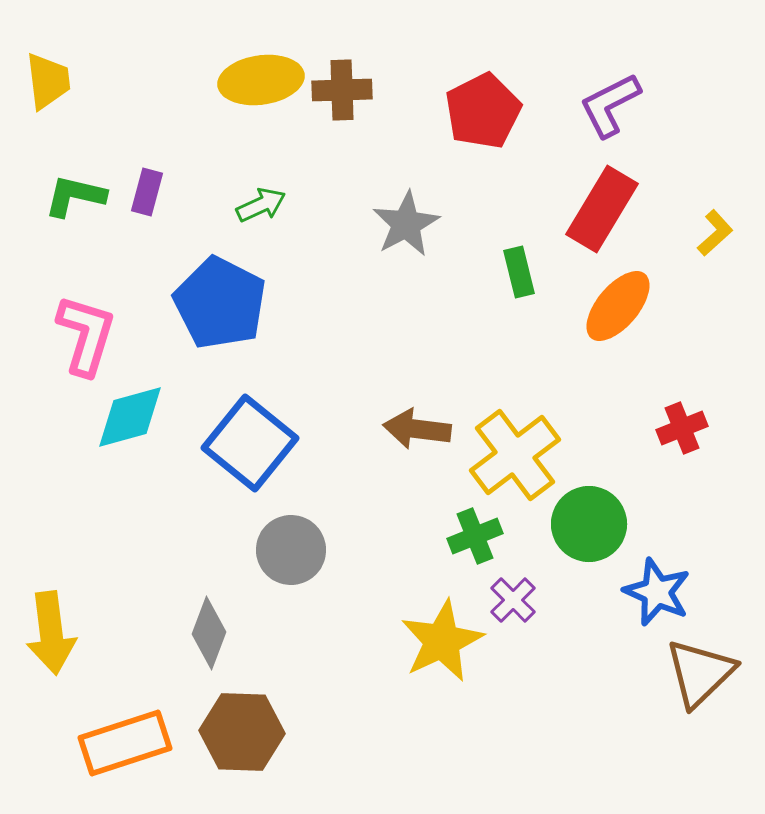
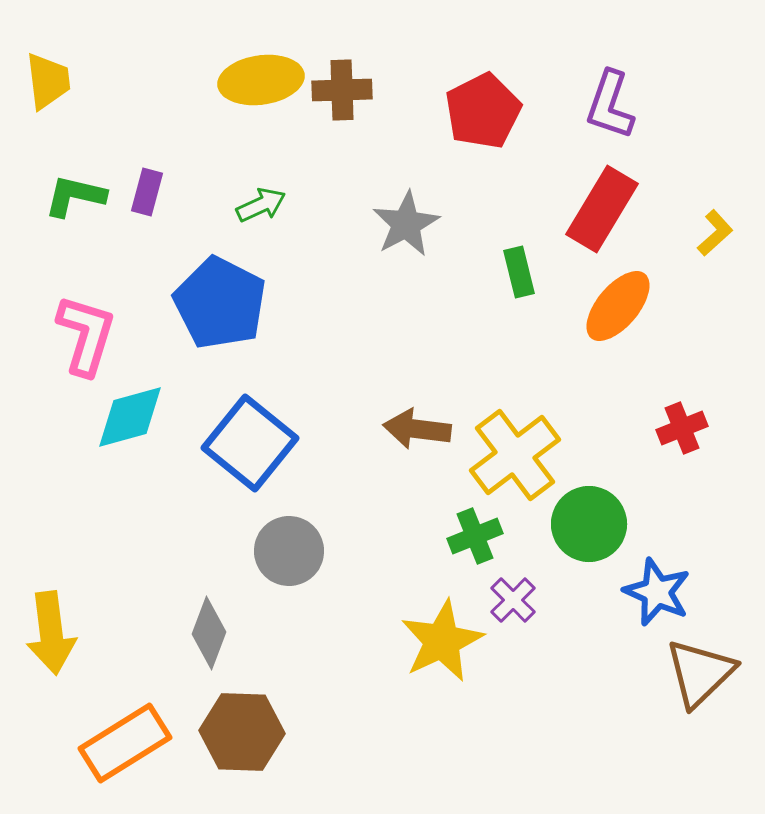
purple L-shape: rotated 44 degrees counterclockwise
gray circle: moved 2 px left, 1 px down
orange rectangle: rotated 14 degrees counterclockwise
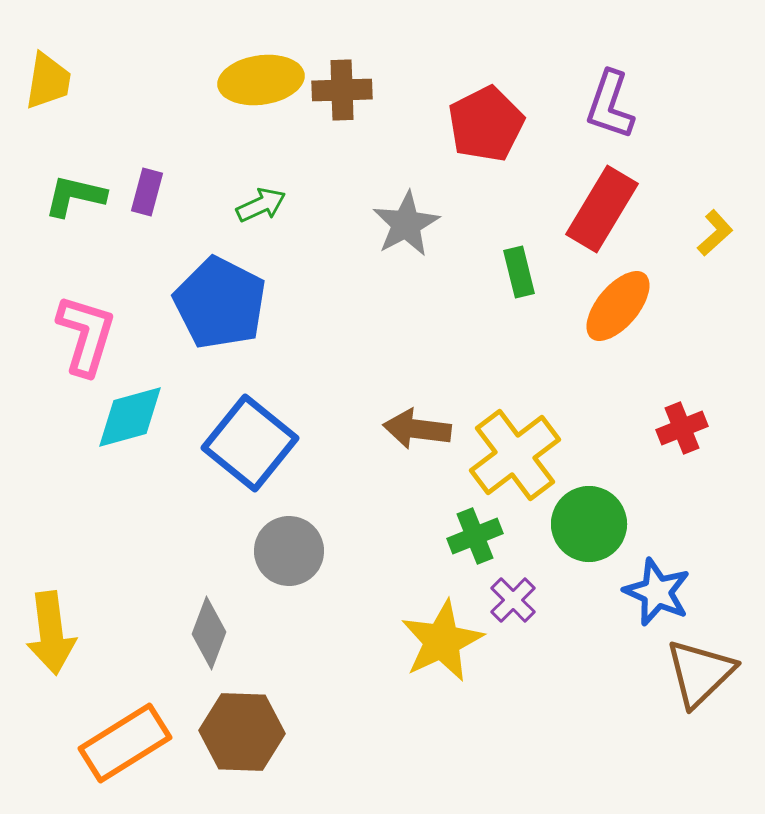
yellow trapezoid: rotated 16 degrees clockwise
red pentagon: moved 3 px right, 13 px down
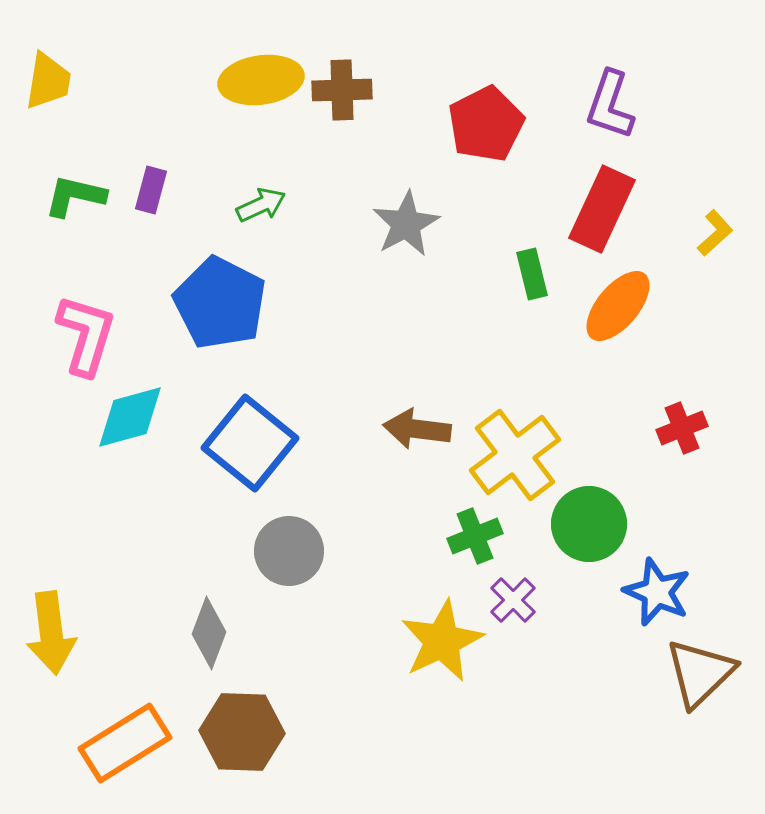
purple rectangle: moved 4 px right, 2 px up
red rectangle: rotated 6 degrees counterclockwise
green rectangle: moved 13 px right, 2 px down
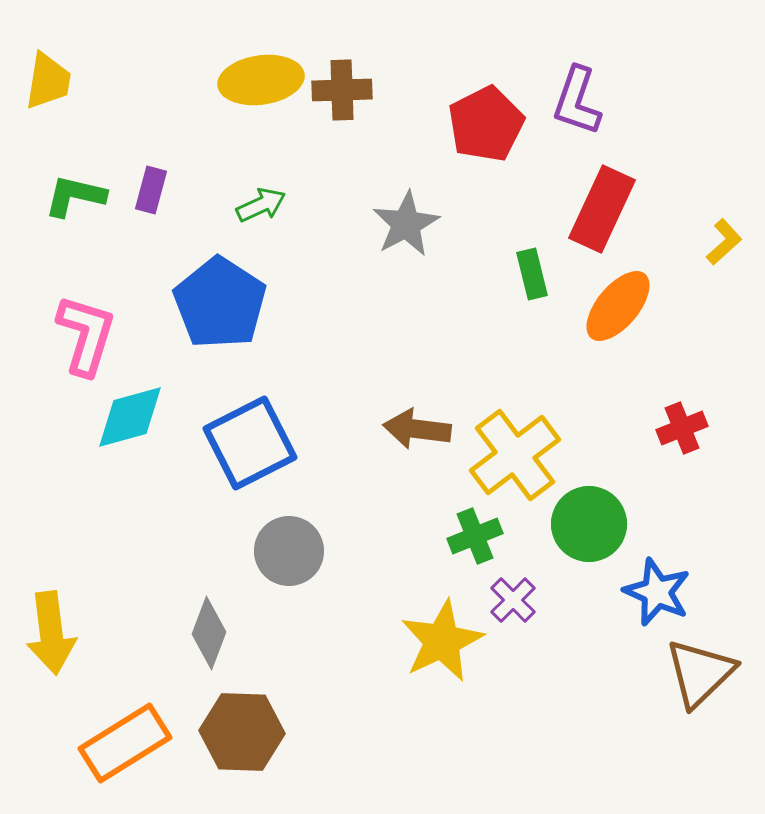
purple L-shape: moved 33 px left, 4 px up
yellow L-shape: moved 9 px right, 9 px down
blue pentagon: rotated 6 degrees clockwise
blue square: rotated 24 degrees clockwise
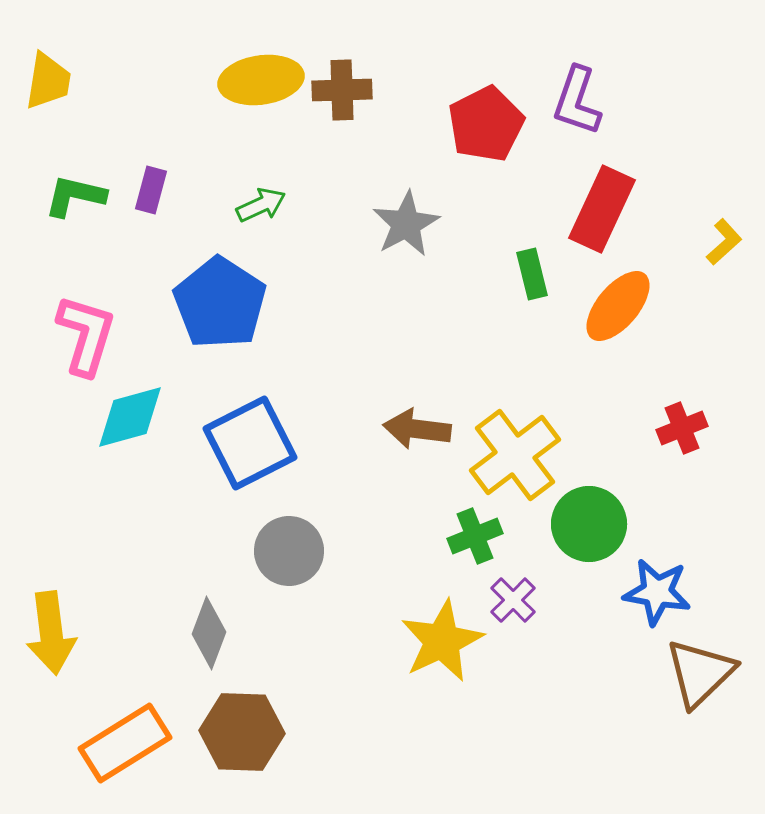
blue star: rotated 14 degrees counterclockwise
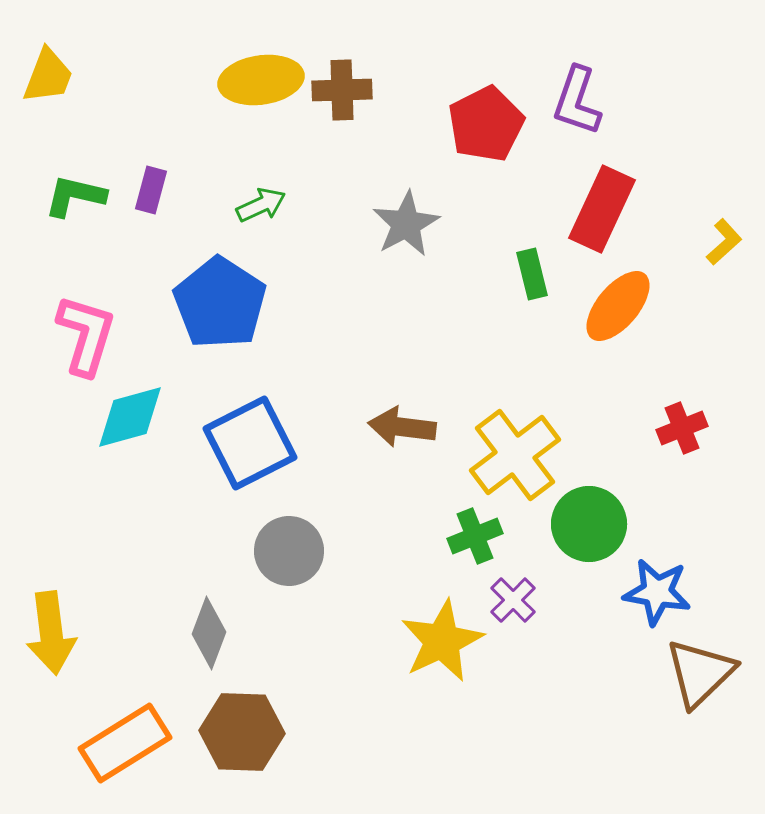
yellow trapezoid: moved 5 px up; rotated 12 degrees clockwise
brown arrow: moved 15 px left, 2 px up
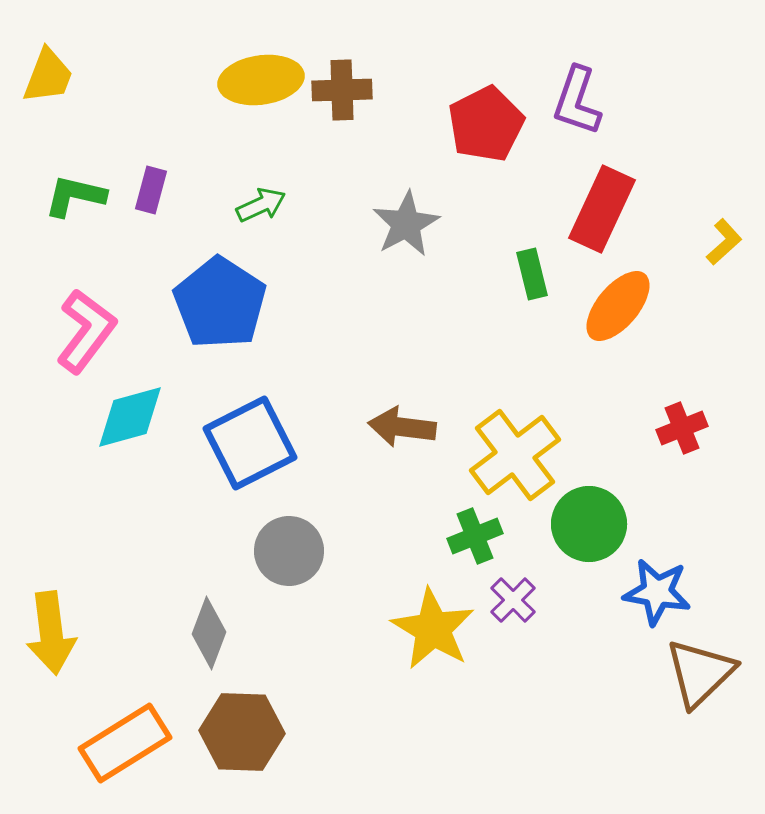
pink L-shape: moved 4 px up; rotated 20 degrees clockwise
yellow star: moved 9 px left, 12 px up; rotated 16 degrees counterclockwise
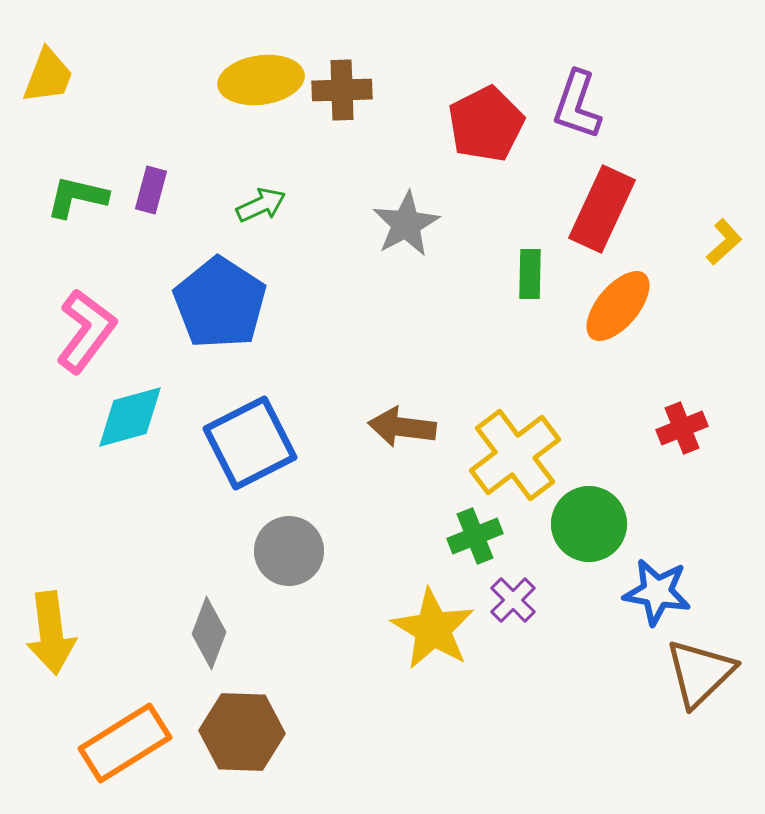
purple L-shape: moved 4 px down
green L-shape: moved 2 px right, 1 px down
green rectangle: moved 2 px left; rotated 15 degrees clockwise
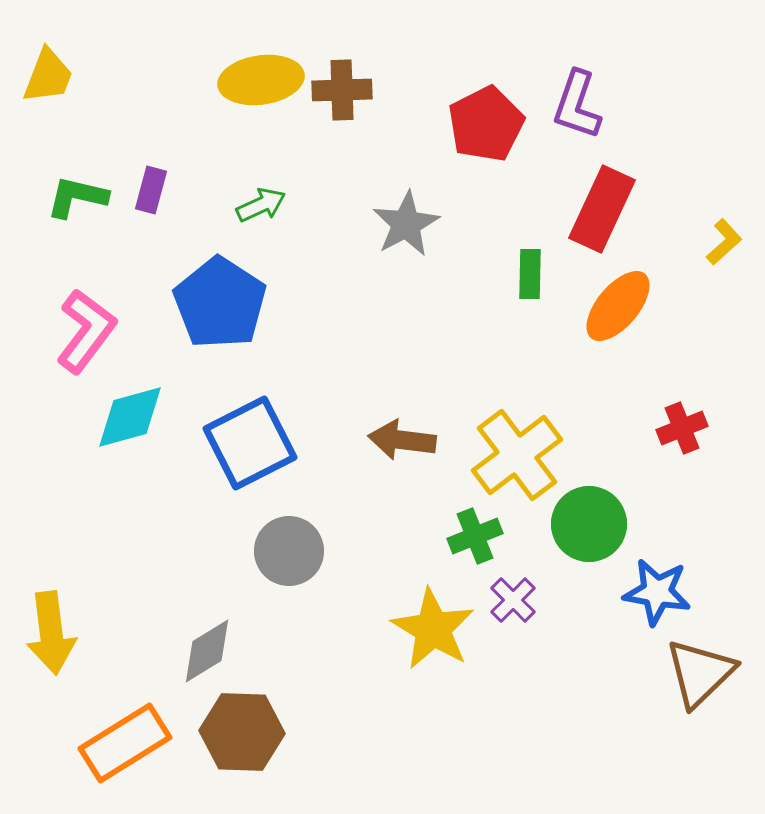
brown arrow: moved 13 px down
yellow cross: moved 2 px right
gray diamond: moved 2 px left, 18 px down; rotated 38 degrees clockwise
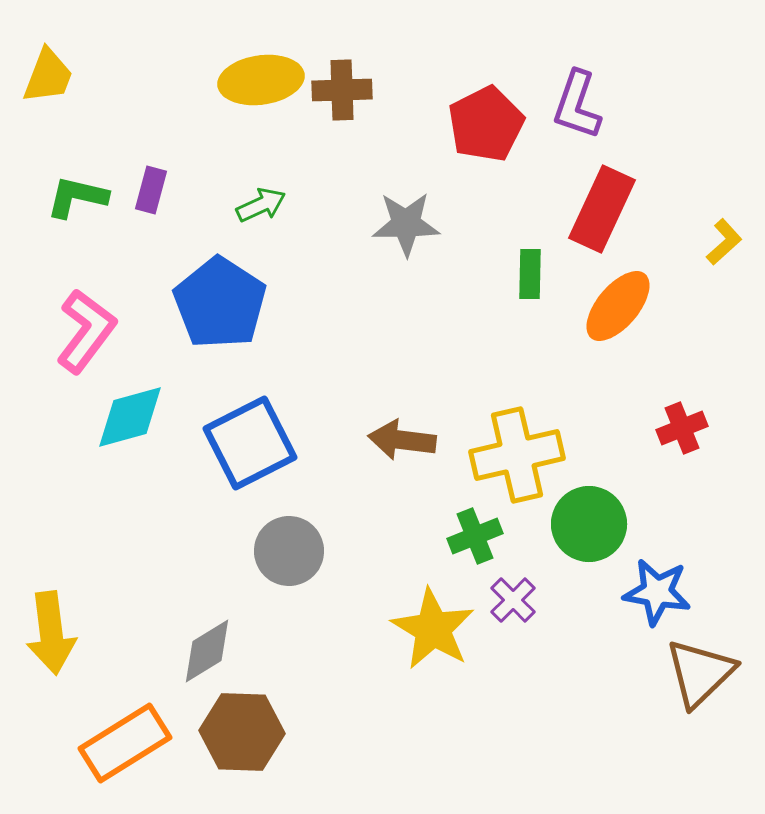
gray star: rotated 28 degrees clockwise
yellow cross: rotated 24 degrees clockwise
